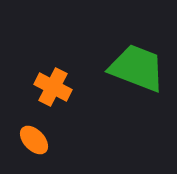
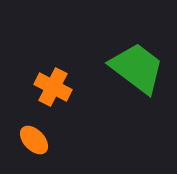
green trapezoid: rotated 16 degrees clockwise
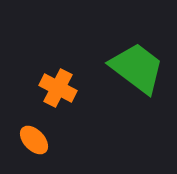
orange cross: moved 5 px right, 1 px down
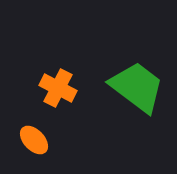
green trapezoid: moved 19 px down
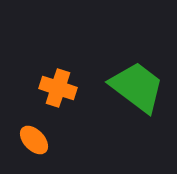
orange cross: rotated 9 degrees counterclockwise
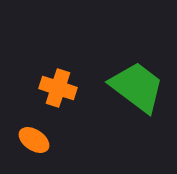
orange ellipse: rotated 12 degrees counterclockwise
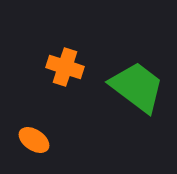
orange cross: moved 7 px right, 21 px up
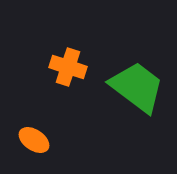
orange cross: moved 3 px right
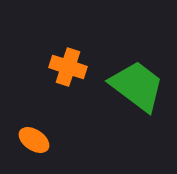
green trapezoid: moved 1 px up
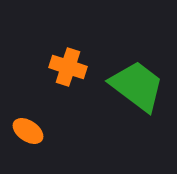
orange ellipse: moved 6 px left, 9 px up
